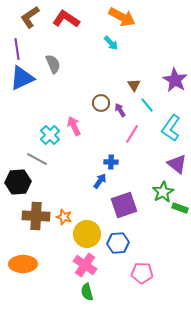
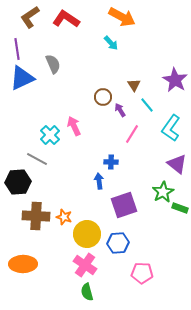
brown circle: moved 2 px right, 6 px up
blue arrow: moved 1 px left; rotated 42 degrees counterclockwise
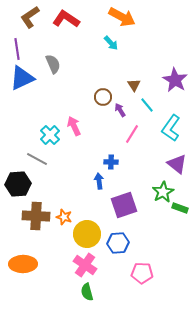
black hexagon: moved 2 px down
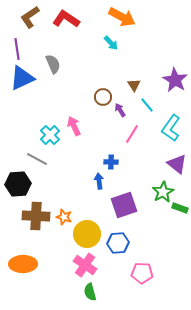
green semicircle: moved 3 px right
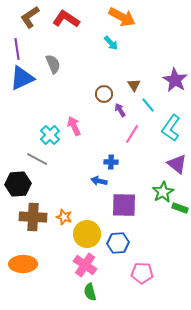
brown circle: moved 1 px right, 3 px up
cyan line: moved 1 px right
blue arrow: rotated 70 degrees counterclockwise
purple square: rotated 20 degrees clockwise
brown cross: moved 3 px left, 1 px down
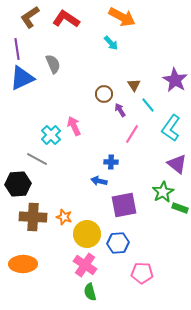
cyan cross: moved 1 px right
purple square: rotated 12 degrees counterclockwise
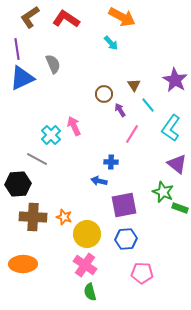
green star: rotated 20 degrees counterclockwise
blue hexagon: moved 8 px right, 4 px up
